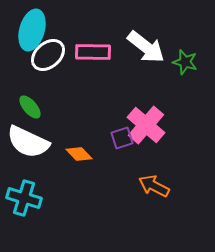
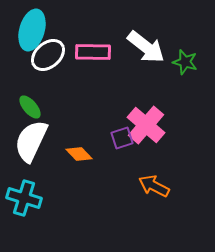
white semicircle: moved 3 px right, 1 px up; rotated 90 degrees clockwise
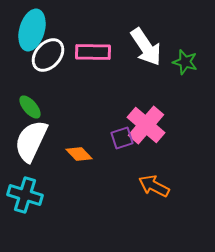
white arrow: rotated 18 degrees clockwise
white ellipse: rotated 8 degrees counterclockwise
cyan cross: moved 1 px right, 3 px up
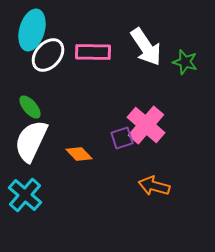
orange arrow: rotated 12 degrees counterclockwise
cyan cross: rotated 24 degrees clockwise
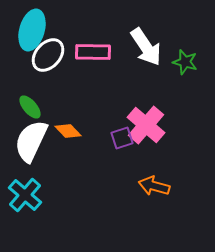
orange diamond: moved 11 px left, 23 px up
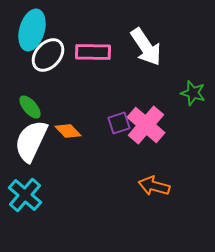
green star: moved 8 px right, 31 px down
purple square: moved 3 px left, 15 px up
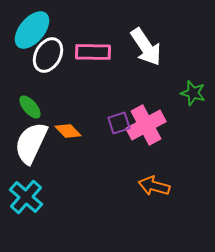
cyan ellipse: rotated 24 degrees clockwise
white ellipse: rotated 12 degrees counterclockwise
pink cross: rotated 21 degrees clockwise
white semicircle: moved 2 px down
cyan cross: moved 1 px right, 2 px down
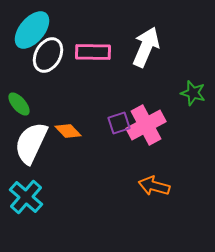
white arrow: rotated 123 degrees counterclockwise
green ellipse: moved 11 px left, 3 px up
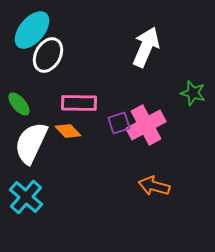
pink rectangle: moved 14 px left, 51 px down
